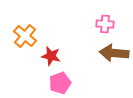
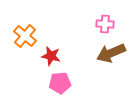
brown arrow: moved 3 px left; rotated 28 degrees counterclockwise
pink pentagon: rotated 15 degrees clockwise
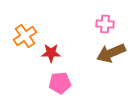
orange cross: rotated 15 degrees clockwise
red star: moved 3 px up; rotated 12 degrees counterclockwise
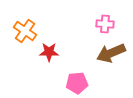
orange cross: moved 5 px up; rotated 20 degrees counterclockwise
red star: moved 2 px left, 1 px up
pink pentagon: moved 17 px right
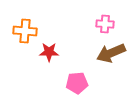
orange cross: rotated 30 degrees counterclockwise
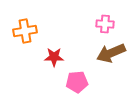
orange cross: rotated 15 degrees counterclockwise
red star: moved 5 px right, 5 px down
pink pentagon: moved 1 px up
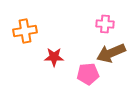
pink pentagon: moved 11 px right, 8 px up
